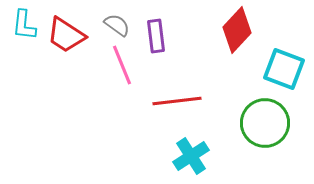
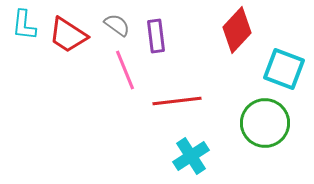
red trapezoid: moved 2 px right
pink line: moved 3 px right, 5 px down
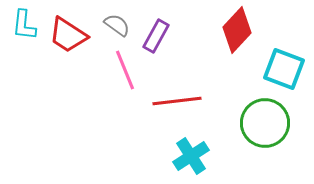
purple rectangle: rotated 36 degrees clockwise
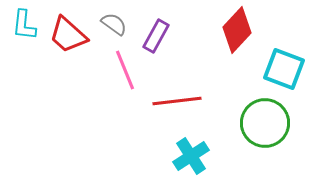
gray semicircle: moved 3 px left, 1 px up
red trapezoid: rotated 9 degrees clockwise
